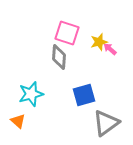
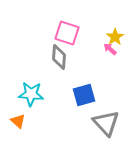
yellow star: moved 16 px right, 5 px up; rotated 18 degrees counterclockwise
cyan star: rotated 20 degrees clockwise
gray triangle: rotated 36 degrees counterclockwise
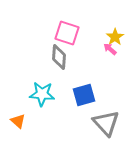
cyan star: moved 11 px right
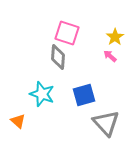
pink arrow: moved 7 px down
gray diamond: moved 1 px left
cyan star: rotated 15 degrees clockwise
